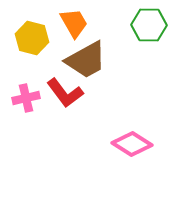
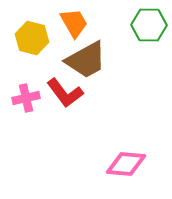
pink diamond: moved 6 px left, 20 px down; rotated 27 degrees counterclockwise
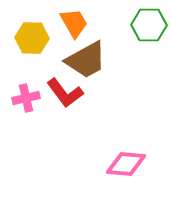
yellow hexagon: rotated 12 degrees counterclockwise
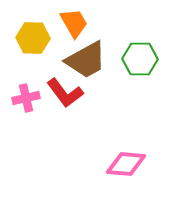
green hexagon: moved 9 px left, 34 px down
yellow hexagon: moved 1 px right
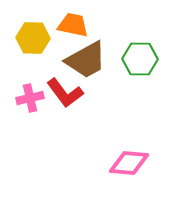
orange trapezoid: moved 1 px left, 2 px down; rotated 48 degrees counterclockwise
pink cross: moved 4 px right
pink diamond: moved 3 px right, 1 px up
